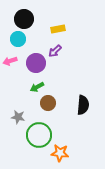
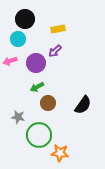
black circle: moved 1 px right
black semicircle: rotated 30 degrees clockwise
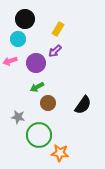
yellow rectangle: rotated 48 degrees counterclockwise
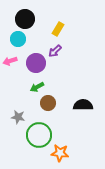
black semicircle: rotated 126 degrees counterclockwise
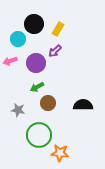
black circle: moved 9 px right, 5 px down
gray star: moved 7 px up
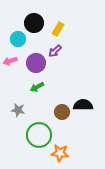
black circle: moved 1 px up
brown circle: moved 14 px right, 9 px down
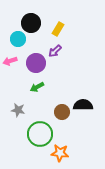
black circle: moved 3 px left
green circle: moved 1 px right, 1 px up
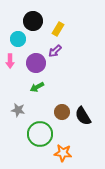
black circle: moved 2 px right, 2 px up
pink arrow: rotated 72 degrees counterclockwise
black semicircle: moved 11 px down; rotated 120 degrees counterclockwise
orange star: moved 3 px right
